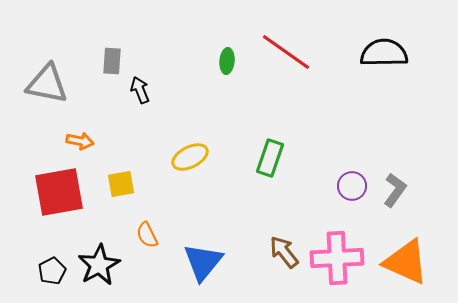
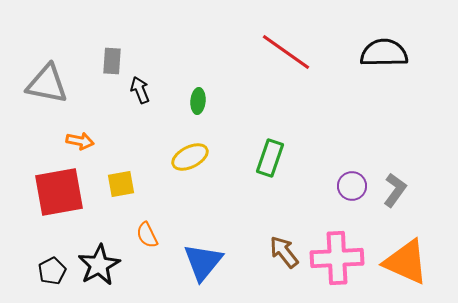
green ellipse: moved 29 px left, 40 px down
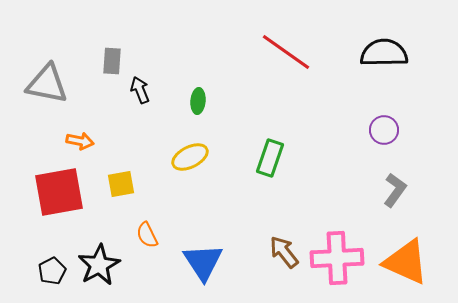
purple circle: moved 32 px right, 56 px up
blue triangle: rotated 12 degrees counterclockwise
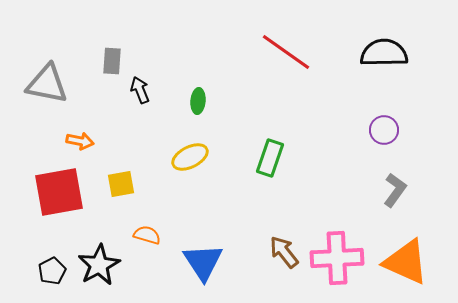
orange semicircle: rotated 132 degrees clockwise
